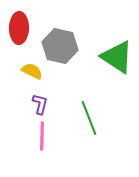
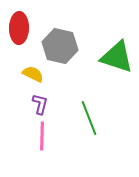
green triangle: rotated 15 degrees counterclockwise
yellow semicircle: moved 1 px right, 3 px down
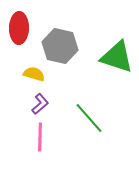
yellow semicircle: moved 1 px right; rotated 10 degrees counterclockwise
purple L-shape: rotated 35 degrees clockwise
green line: rotated 20 degrees counterclockwise
pink line: moved 2 px left, 1 px down
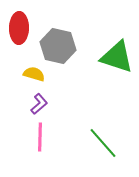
gray hexagon: moved 2 px left
purple L-shape: moved 1 px left
green line: moved 14 px right, 25 px down
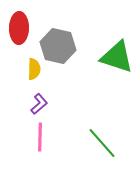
yellow semicircle: moved 5 px up; rotated 75 degrees clockwise
green line: moved 1 px left
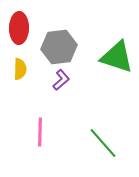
gray hexagon: moved 1 px right, 1 px down; rotated 20 degrees counterclockwise
yellow semicircle: moved 14 px left
purple L-shape: moved 22 px right, 24 px up
pink line: moved 5 px up
green line: moved 1 px right
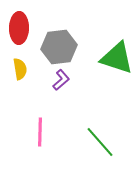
green triangle: moved 1 px down
yellow semicircle: rotated 10 degrees counterclockwise
green line: moved 3 px left, 1 px up
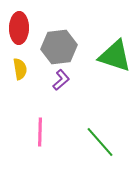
green triangle: moved 2 px left, 2 px up
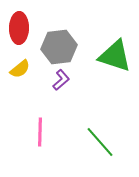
yellow semicircle: rotated 60 degrees clockwise
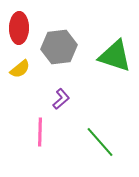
purple L-shape: moved 19 px down
